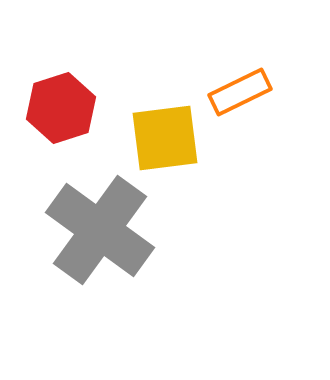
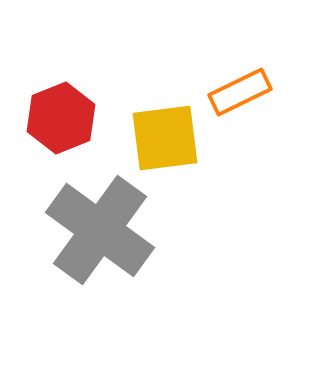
red hexagon: moved 10 px down; rotated 4 degrees counterclockwise
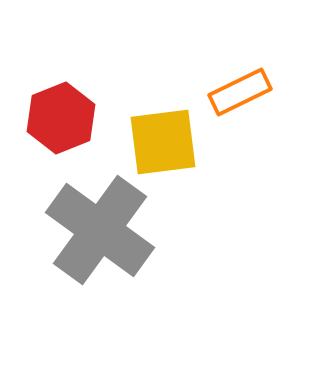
yellow square: moved 2 px left, 4 px down
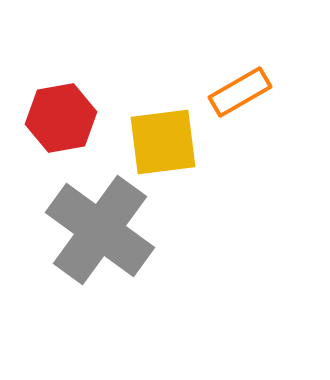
orange rectangle: rotated 4 degrees counterclockwise
red hexagon: rotated 12 degrees clockwise
